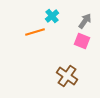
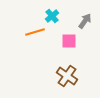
pink square: moved 13 px left; rotated 21 degrees counterclockwise
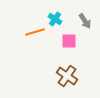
cyan cross: moved 3 px right, 3 px down; rotated 16 degrees counterclockwise
gray arrow: rotated 112 degrees clockwise
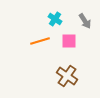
orange line: moved 5 px right, 9 px down
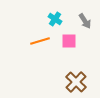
brown cross: moved 9 px right, 6 px down; rotated 10 degrees clockwise
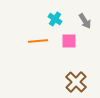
orange line: moved 2 px left; rotated 12 degrees clockwise
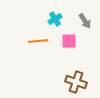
cyan cross: rotated 24 degrees clockwise
brown cross: rotated 25 degrees counterclockwise
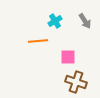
cyan cross: moved 2 px down
pink square: moved 1 px left, 16 px down
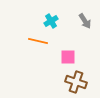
cyan cross: moved 4 px left
orange line: rotated 18 degrees clockwise
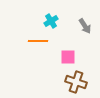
gray arrow: moved 5 px down
orange line: rotated 12 degrees counterclockwise
